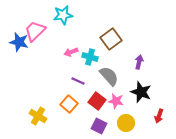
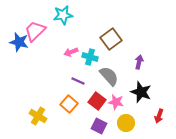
pink star: moved 1 px down
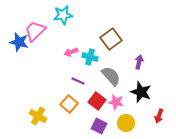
gray semicircle: moved 2 px right
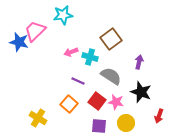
gray semicircle: rotated 15 degrees counterclockwise
yellow cross: moved 2 px down
purple square: rotated 21 degrees counterclockwise
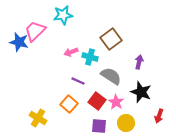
pink star: rotated 21 degrees clockwise
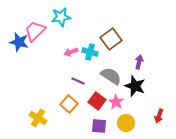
cyan star: moved 2 px left, 2 px down
cyan cross: moved 5 px up
black star: moved 6 px left, 6 px up
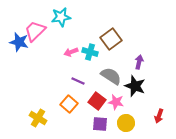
pink star: rotated 21 degrees counterclockwise
purple square: moved 1 px right, 2 px up
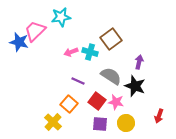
yellow cross: moved 15 px right, 4 px down; rotated 12 degrees clockwise
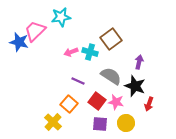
red arrow: moved 10 px left, 12 px up
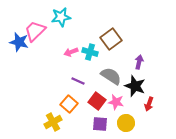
yellow cross: rotated 18 degrees clockwise
